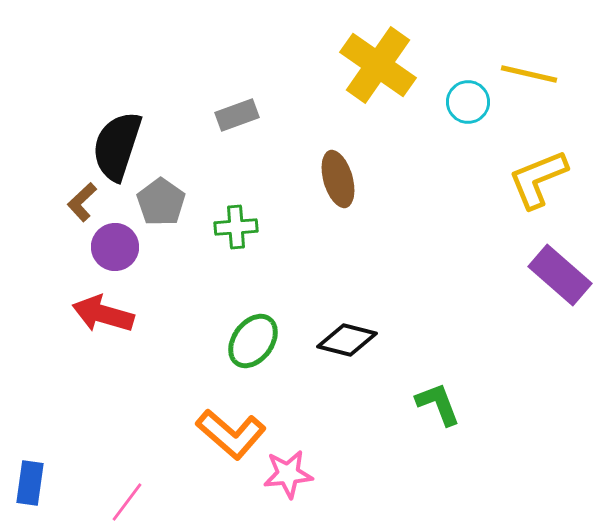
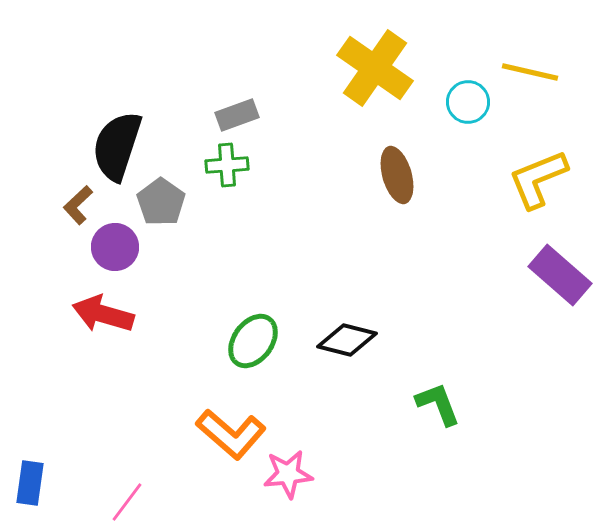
yellow cross: moved 3 px left, 3 px down
yellow line: moved 1 px right, 2 px up
brown ellipse: moved 59 px right, 4 px up
brown L-shape: moved 4 px left, 3 px down
green cross: moved 9 px left, 62 px up
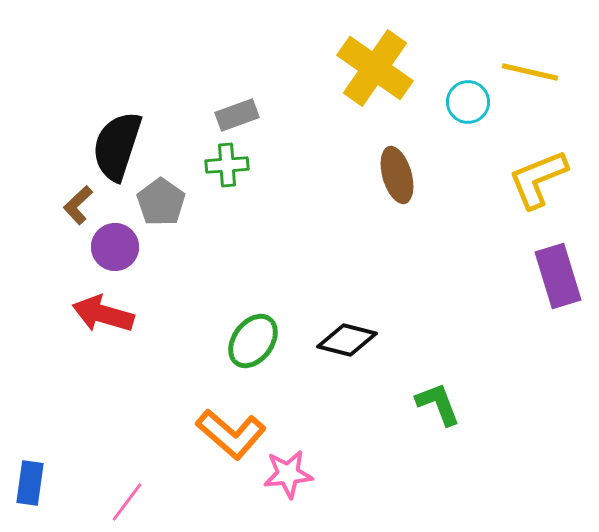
purple rectangle: moved 2 px left, 1 px down; rotated 32 degrees clockwise
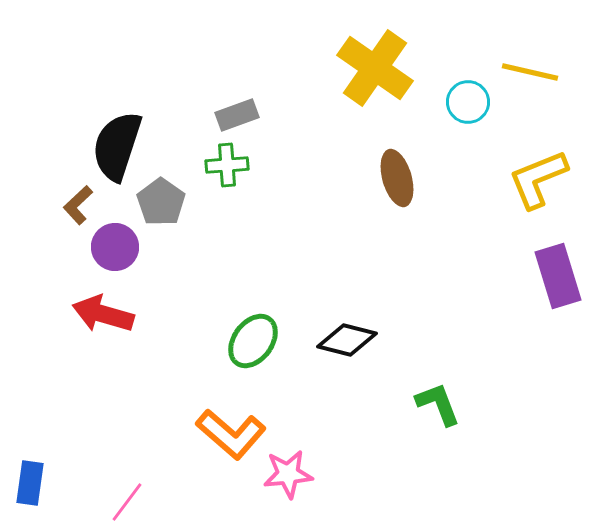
brown ellipse: moved 3 px down
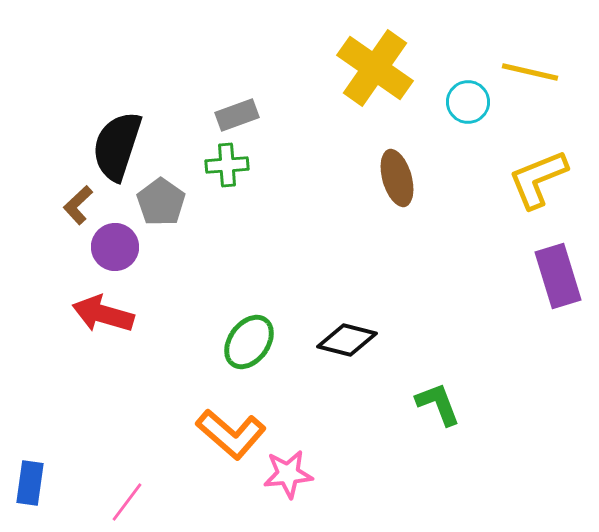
green ellipse: moved 4 px left, 1 px down
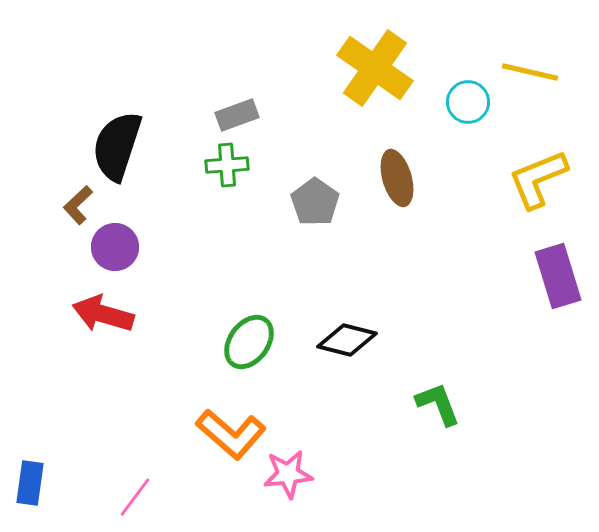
gray pentagon: moved 154 px right
pink line: moved 8 px right, 5 px up
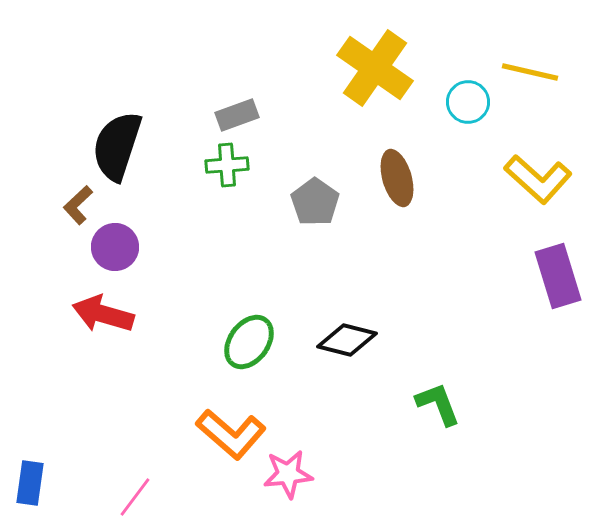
yellow L-shape: rotated 116 degrees counterclockwise
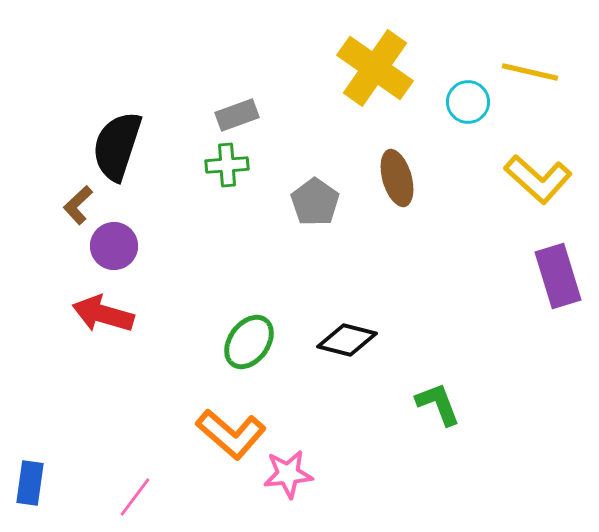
purple circle: moved 1 px left, 1 px up
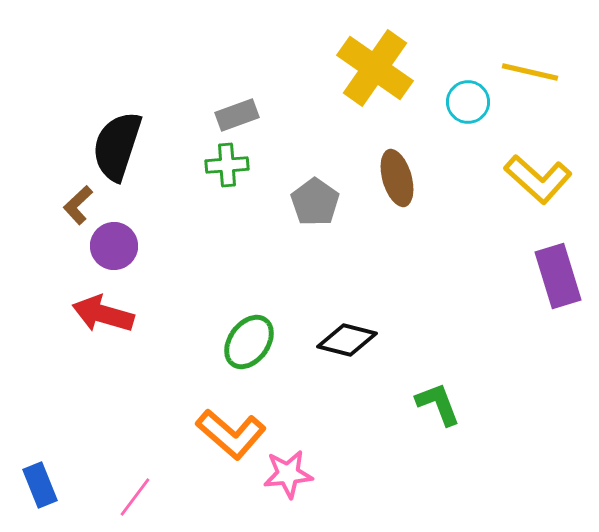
blue rectangle: moved 10 px right, 2 px down; rotated 30 degrees counterclockwise
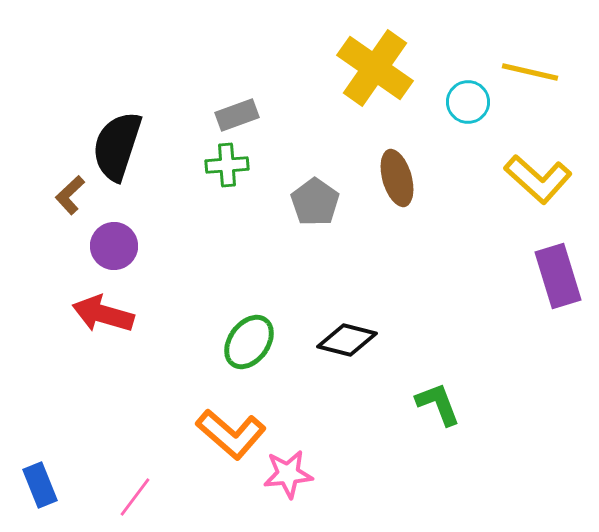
brown L-shape: moved 8 px left, 10 px up
